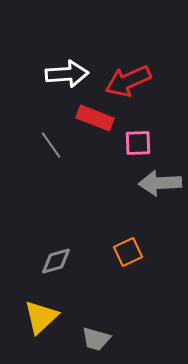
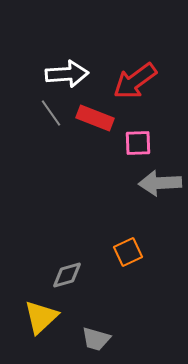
red arrow: moved 7 px right; rotated 12 degrees counterclockwise
gray line: moved 32 px up
gray diamond: moved 11 px right, 14 px down
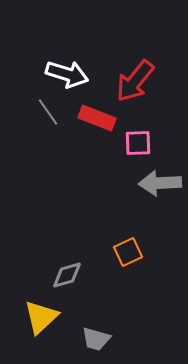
white arrow: rotated 21 degrees clockwise
red arrow: rotated 15 degrees counterclockwise
gray line: moved 3 px left, 1 px up
red rectangle: moved 2 px right
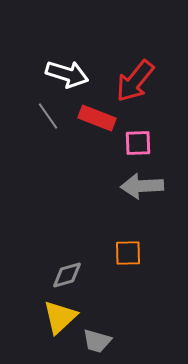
gray line: moved 4 px down
gray arrow: moved 18 px left, 3 px down
orange square: moved 1 px down; rotated 24 degrees clockwise
yellow triangle: moved 19 px right
gray trapezoid: moved 1 px right, 2 px down
